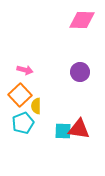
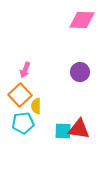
pink arrow: rotated 98 degrees clockwise
cyan pentagon: rotated 15 degrees clockwise
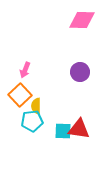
cyan pentagon: moved 9 px right, 2 px up
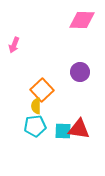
pink arrow: moved 11 px left, 25 px up
orange square: moved 22 px right, 5 px up
cyan pentagon: moved 3 px right, 5 px down
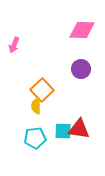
pink diamond: moved 10 px down
purple circle: moved 1 px right, 3 px up
cyan pentagon: moved 12 px down
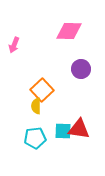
pink diamond: moved 13 px left, 1 px down
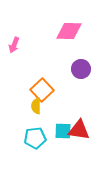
red triangle: moved 1 px down
